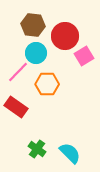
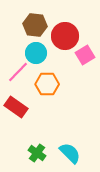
brown hexagon: moved 2 px right
pink square: moved 1 px right, 1 px up
green cross: moved 4 px down
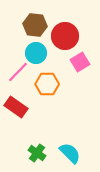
pink square: moved 5 px left, 7 px down
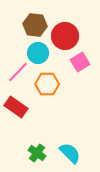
cyan circle: moved 2 px right
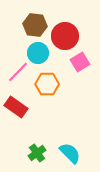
green cross: rotated 18 degrees clockwise
